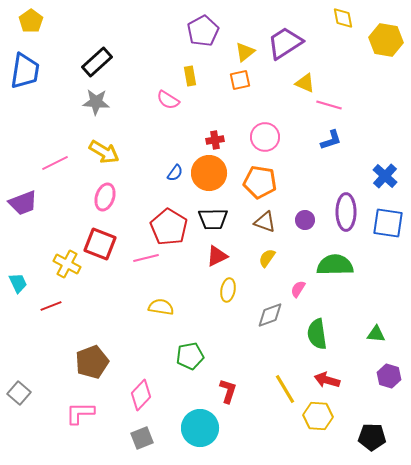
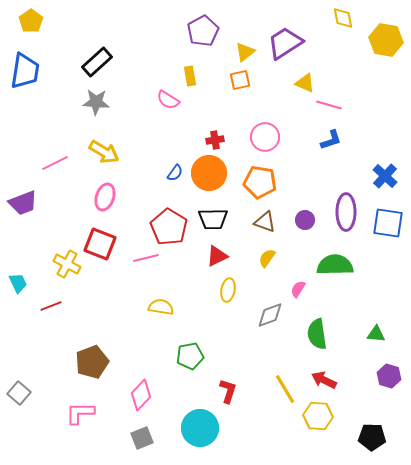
red arrow at (327, 380): moved 3 px left; rotated 10 degrees clockwise
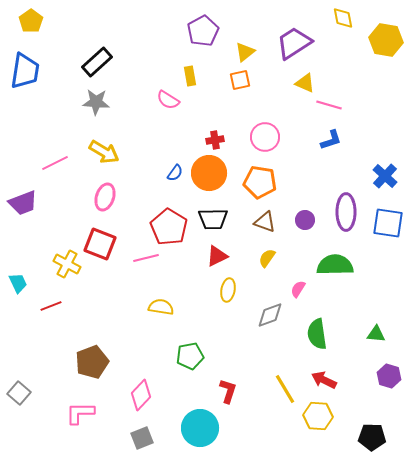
purple trapezoid at (285, 43): moved 9 px right
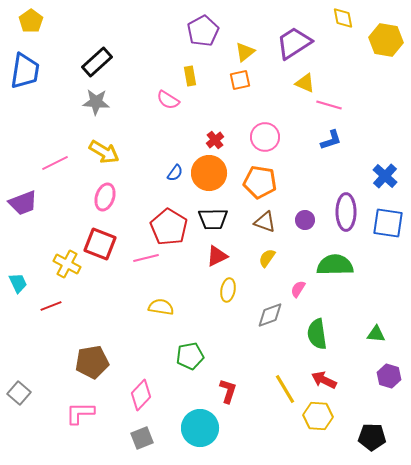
red cross at (215, 140): rotated 30 degrees counterclockwise
brown pentagon at (92, 362): rotated 12 degrees clockwise
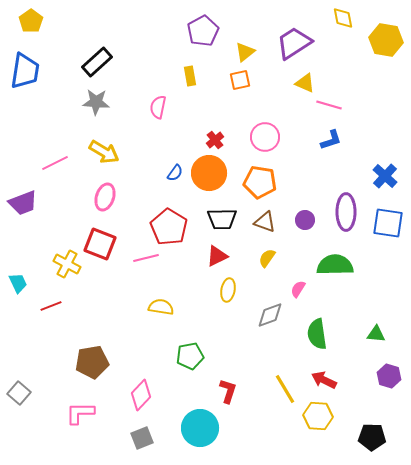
pink semicircle at (168, 100): moved 10 px left, 7 px down; rotated 70 degrees clockwise
black trapezoid at (213, 219): moved 9 px right
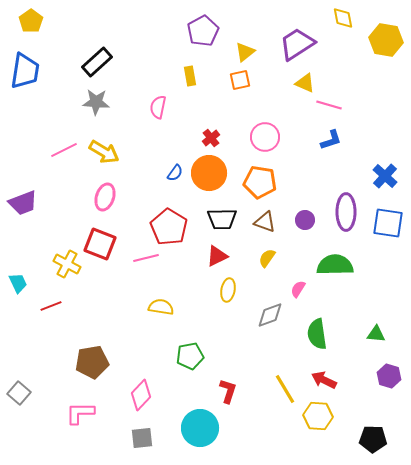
purple trapezoid at (294, 43): moved 3 px right, 1 px down
red cross at (215, 140): moved 4 px left, 2 px up
pink line at (55, 163): moved 9 px right, 13 px up
black pentagon at (372, 437): moved 1 px right, 2 px down
gray square at (142, 438): rotated 15 degrees clockwise
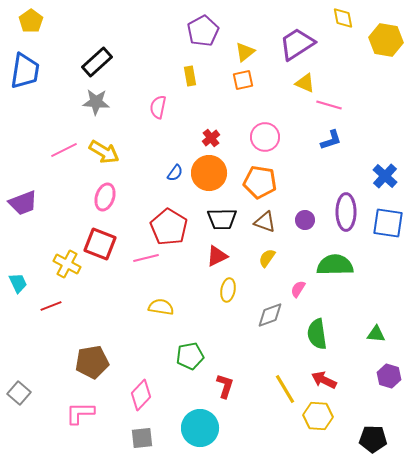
orange square at (240, 80): moved 3 px right
red L-shape at (228, 391): moved 3 px left, 5 px up
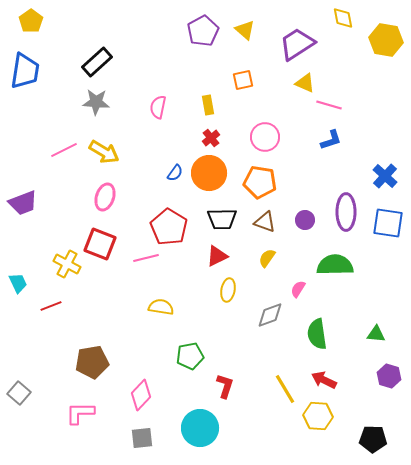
yellow triangle at (245, 52): moved 22 px up; rotated 40 degrees counterclockwise
yellow rectangle at (190, 76): moved 18 px right, 29 px down
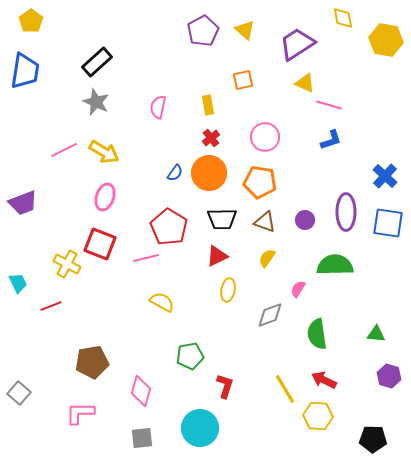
gray star at (96, 102): rotated 20 degrees clockwise
yellow semicircle at (161, 307): moved 1 px right, 5 px up; rotated 20 degrees clockwise
pink diamond at (141, 395): moved 4 px up; rotated 28 degrees counterclockwise
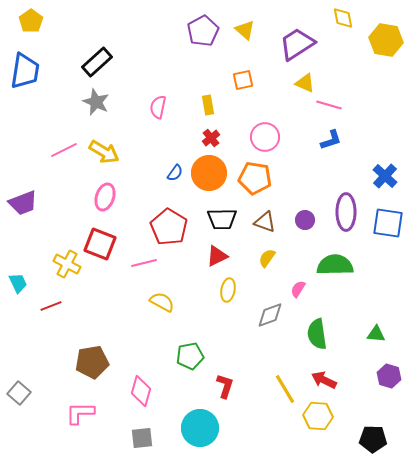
orange pentagon at (260, 182): moved 5 px left, 4 px up
pink line at (146, 258): moved 2 px left, 5 px down
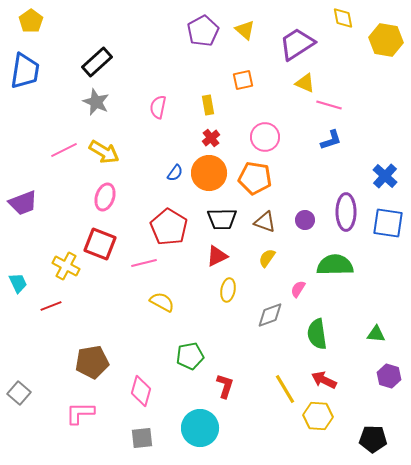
yellow cross at (67, 264): moved 1 px left, 2 px down
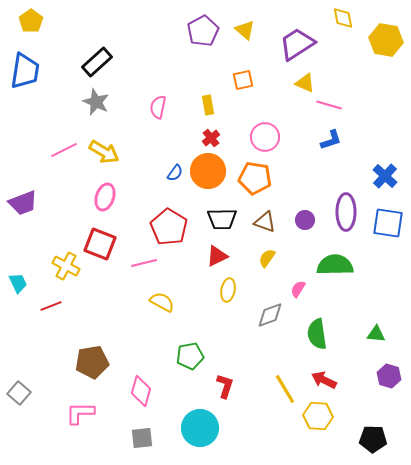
orange circle at (209, 173): moved 1 px left, 2 px up
